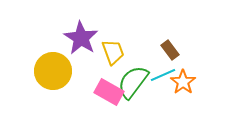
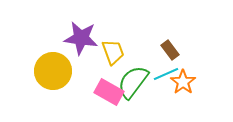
purple star: rotated 24 degrees counterclockwise
cyan line: moved 3 px right, 1 px up
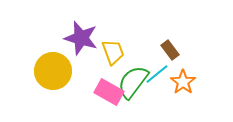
purple star: rotated 8 degrees clockwise
cyan line: moved 9 px left; rotated 15 degrees counterclockwise
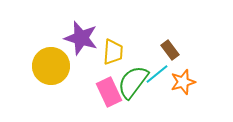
yellow trapezoid: rotated 24 degrees clockwise
yellow circle: moved 2 px left, 5 px up
orange star: rotated 20 degrees clockwise
pink rectangle: rotated 36 degrees clockwise
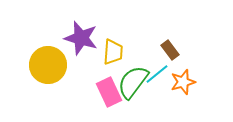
yellow circle: moved 3 px left, 1 px up
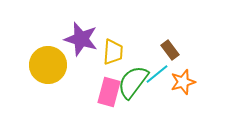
purple star: moved 1 px down
pink rectangle: rotated 40 degrees clockwise
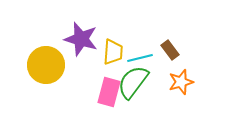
yellow circle: moved 2 px left
cyan line: moved 17 px left, 16 px up; rotated 25 degrees clockwise
orange star: moved 2 px left
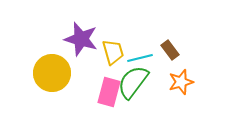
yellow trapezoid: rotated 20 degrees counterclockwise
yellow circle: moved 6 px right, 8 px down
